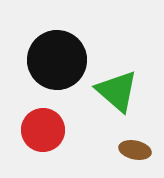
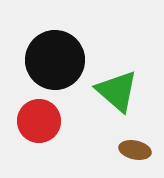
black circle: moved 2 px left
red circle: moved 4 px left, 9 px up
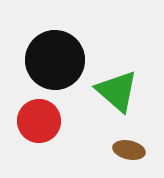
brown ellipse: moved 6 px left
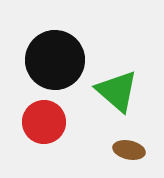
red circle: moved 5 px right, 1 px down
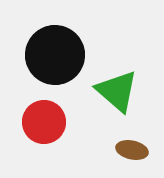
black circle: moved 5 px up
brown ellipse: moved 3 px right
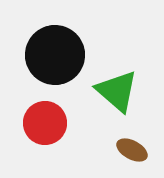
red circle: moved 1 px right, 1 px down
brown ellipse: rotated 16 degrees clockwise
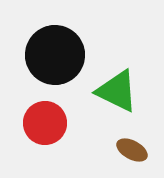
green triangle: rotated 15 degrees counterclockwise
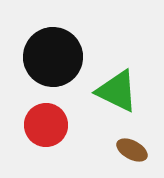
black circle: moved 2 px left, 2 px down
red circle: moved 1 px right, 2 px down
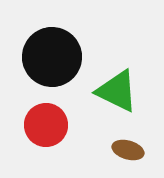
black circle: moved 1 px left
brown ellipse: moved 4 px left; rotated 12 degrees counterclockwise
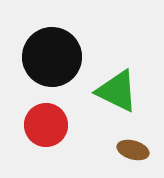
brown ellipse: moved 5 px right
